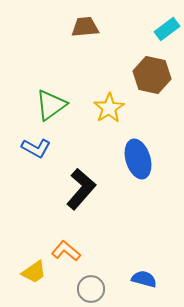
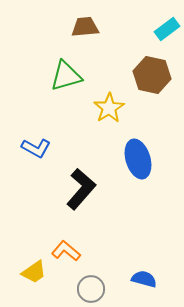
green triangle: moved 15 px right, 29 px up; rotated 20 degrees clockwise
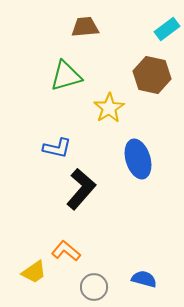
blue L-shape: moved 21 px right; rotated 16 degrees counterclockwise
gray circle: moved 3 px right, 2 px up
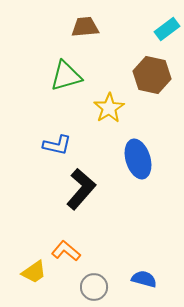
blue L-shape: moved 3 px up
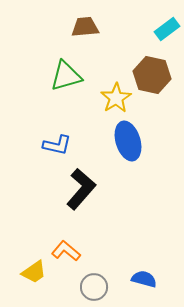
yellow star: moved 7 px right, 10 px up
blue ellipse: moved 10 px left, 18 px up
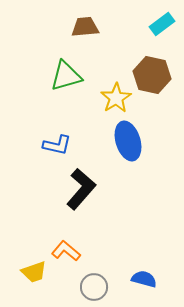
cyan rectangle: moved 5 px left, 5 px up
yellow trapezoid: rotated 16 degrees clockwise
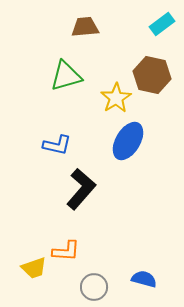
blue ellipse: rotated 48 degrees clockwise
orange L-shape: rotated 144 degrees clockwise
yellow trapezoid: moved 4 px up
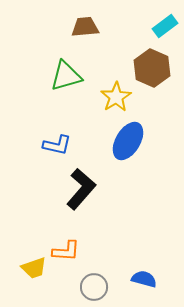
cyan rectangle: moved 3 px right, 2 px down
brown hexagon: moved 7 px up; rotated 12 degrees clockwise
yellow star: moved 1 px up
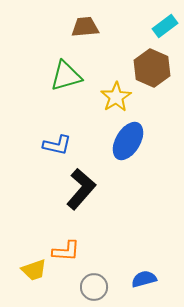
yellow trapezoid: moved 2 px down
blue semicircle: rotated 30 degrees counterclockwise
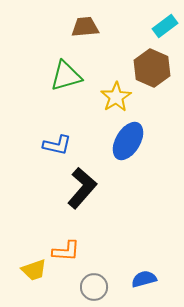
black L-shape: moved 1 px right, 1 px up
